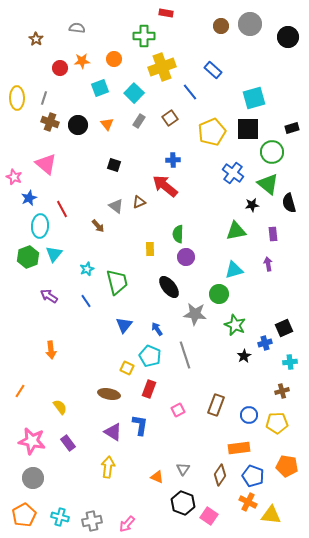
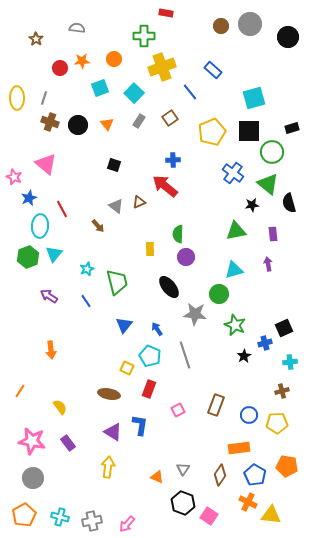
black square at (248, 129): moved 1 px right, 2 px down
blue pentagon at (253, 476): moved 2 px right, 1 px up; rotated 10 degrees clockwise
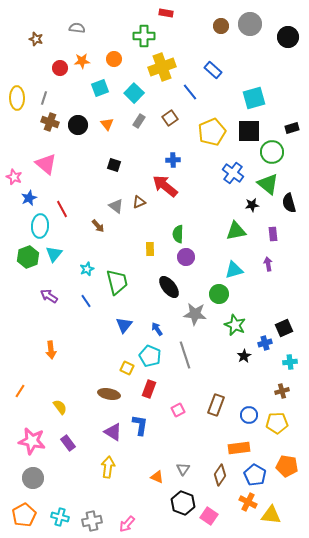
brown star at (36, 39): rotated 16 degrees counterclockwise
